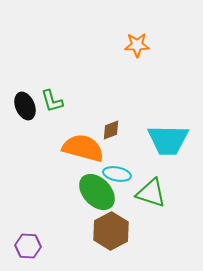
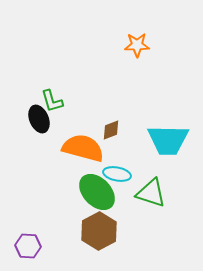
black ellipse: moved 14 px right, 13 px down
brown hexagon: moved 12 px left
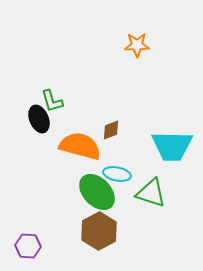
cyan trapezoid: moved 4 px right, 6 px down
orange semicircle: moved 3 px left, 2 px up
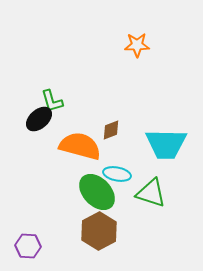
black ellipse: rotated 72 degrees clockwise
cyan trapezoid: moved 6 px left, 2 px up
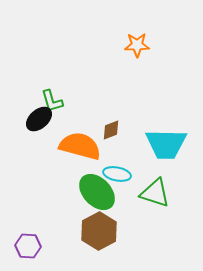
green triangle: moved 4 px right
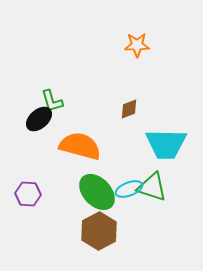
brown diamond: moved 18 px right, 21 px up
cyan ellipse: moved 12 px right, 15 px down; rotated 32 degrees counterclockwise
green triangle: moved 3 px left, 6 px up
purple hexagon: moved 52 px up
